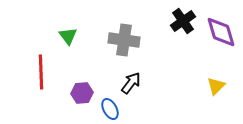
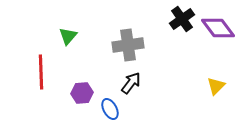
black cross: moved 1 px left, 2 px up
purple diamond: moved 3 px left, 4 px up; rotated 20 degrees counterclockwise
green triangle: rotated 18 degrees clockwise
gray cross: moved 4 px right, 5 px down; rotated 16 degrees counterclockwise
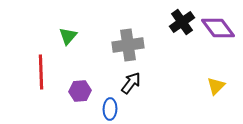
black cross: moved 3 px down
purple hexagon: moved 2 px left, 2 px up
blue ellipse: rotated 30 degrees clockwise
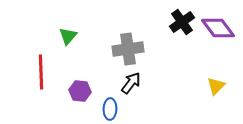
gray cross: moved 4 px down
purple hexagon: rotated 10 degrees clockwise
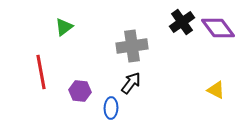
green triangle: moved 4 px left, 9 px up; rotated 12 degrees clockwise
gray cross: moved 4 px right, 3 px up
red line: rotated 8 degrees counterclockwise
yellow triangle: moved 4 px down; rotated 48 degrees counterclockwise
blue ellipse: moved 1 px right, 1 px up
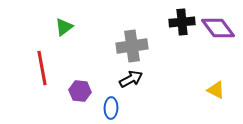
black cross: rotated 30 degrees clockwise
red line: moved 1 px right, 4 px up
black arrow: moved 4 px up; rotated 25 degrees clockwise
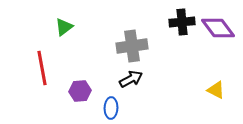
purple hexagon: rotated 10 degrees counterclockwise
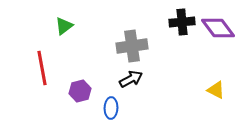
green triangle: moved 1 px up
purple hexagon: rotated 10 degrees counterclockwise
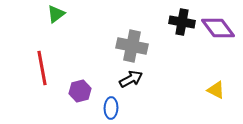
black cross: rotated 15 degrees clockwise
green triangle: moved 8 px left, 12 px up
gray cross: rotated 20 degrees clockwise
